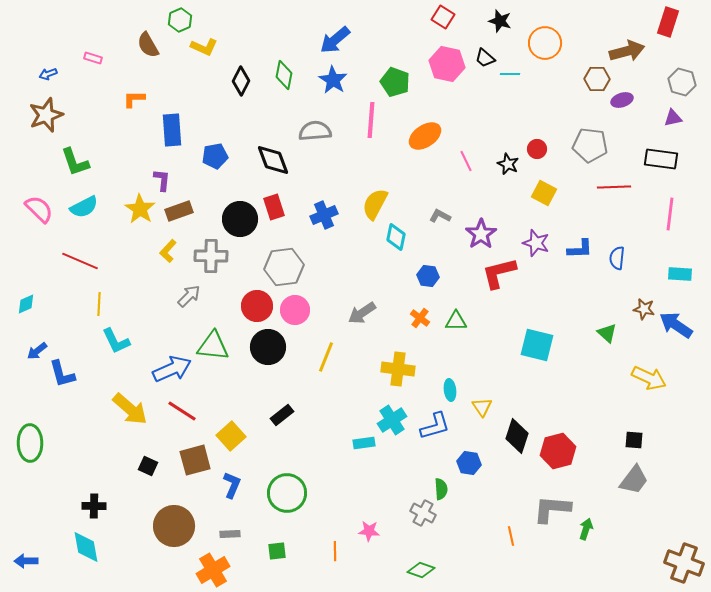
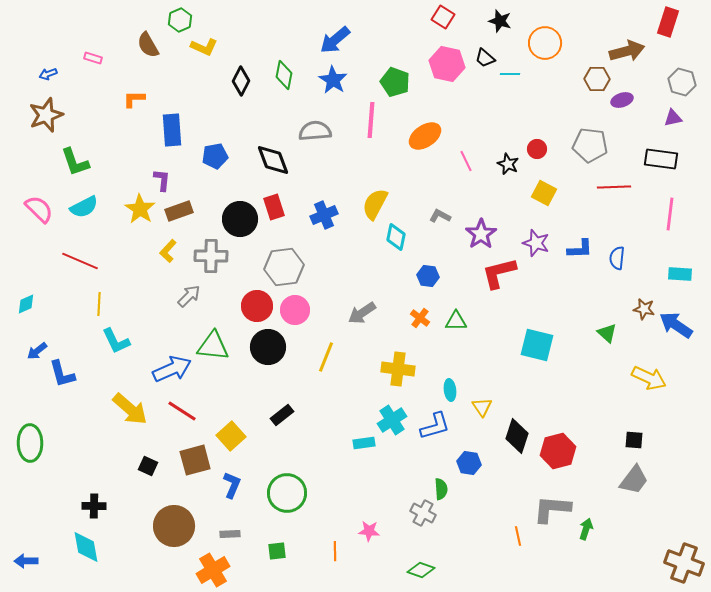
orange line at (511, 536): moved 7 px right
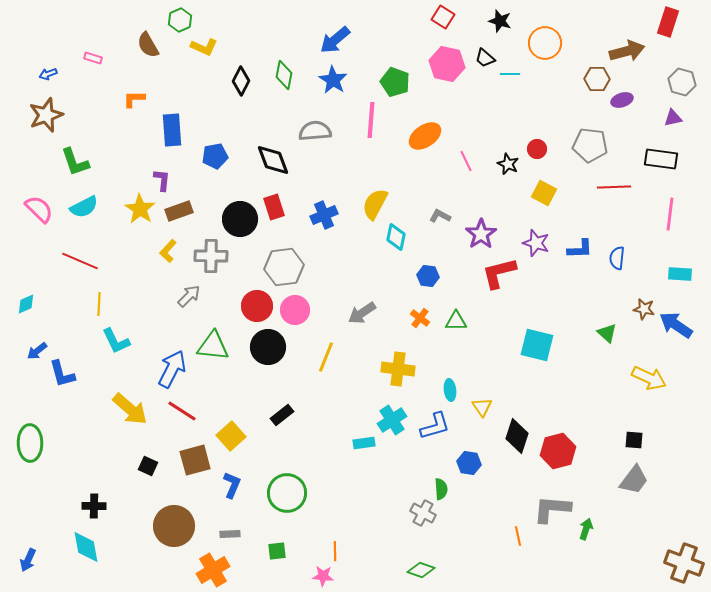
blue arrow at (172, 369): rotated 39 degrees counterclockwise
pink star at (369, 531): moved 46 px left, 45 px down
blue arrow at (26, 561): moved 2 px right, 1 px up; rotated 65 degrees counterclockwise
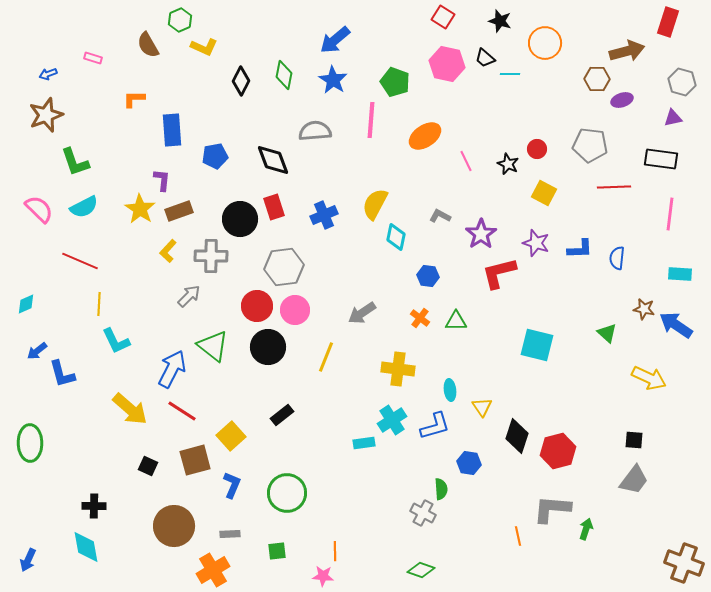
green triangle at (213, 346): rotated 32 degrees clockwise
